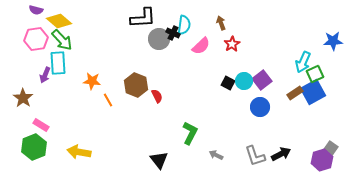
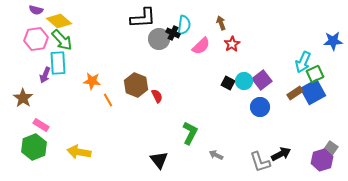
gray L-shape: moved 5 px right, 6 px down
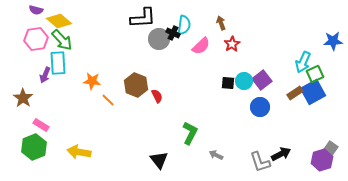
black square: rotated 24 degrees counterclockwise
orange line: rotated 16 degrees counterclockwise
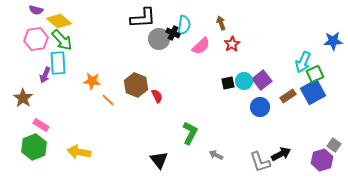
black square: rotated 16 degrees counterclockwise
brown rectangle: moved 7 px left, 3 px down
gray square: moved 3 px right, 3 px up
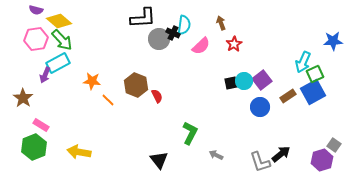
red star: moved 2 px right
cyan rectangle: rotated 65 degrees clockwise
black square: moved 3 px right
black arrow: rotated 12 degrees counterclockwise
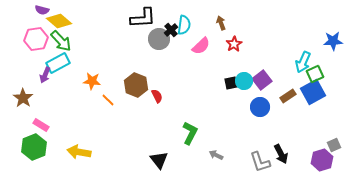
purple semicircle: moved 6 px right
black cross: moved 2 px left, 3 px up; rotated 24 degrees clockwise
green arrow: moved 1 px left, 1 px down
gray square: rotated 32 degrees clockwise
black arrow: rotated 102 degrees clockwise
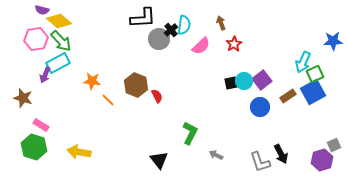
brown star: rotated 18 degrees counterclockwise
green hexagon: rotated 20 degrees counterclockwise
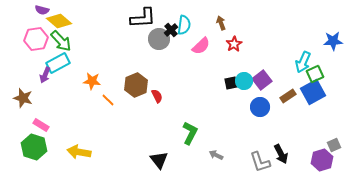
brown hexagon: rotated 15 degrees clockwise
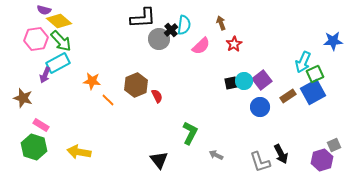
purple semicircle: moved 2 px right
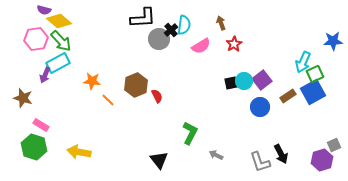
pink semicircle: rotated 12 degrees clockwise
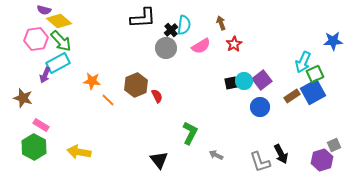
gray circle: moved 7 px right, 9 px down
brown rectangle: moved 4 px right
green hexagon: rotated 10 degrees clockwise
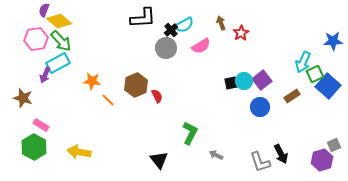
purple semicircle: rotated 96 degrees clockwise
cyan semicircle: rotated 54 degrees clockwise
red star: moved 7 px right, 11 px up
blue square: moved 15 px right, 6 px up; rotated 20 degrees counterclockwise
